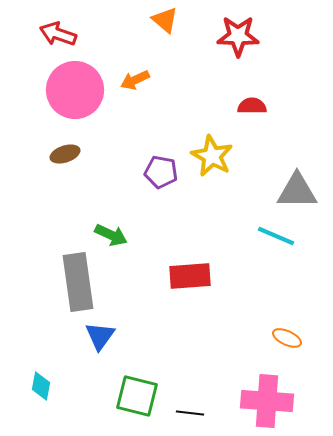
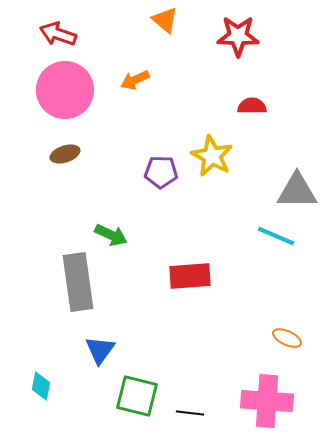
pink circle: moved 10 px left
purple pentagon: rotated 8 degrees counterclockwise
blue triangle: moved 14 px down
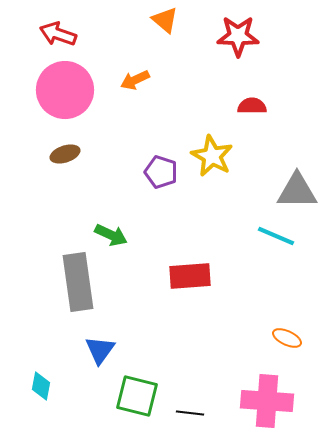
purple pentagon: rotated 16 degrees clockwise
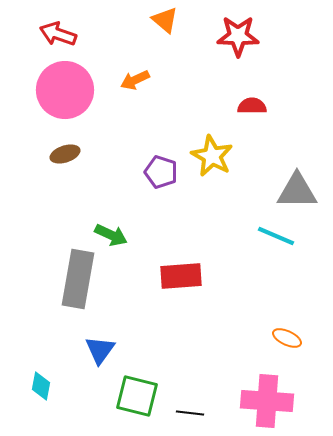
red rectangle: moved 9 px left
gray rectangle: moved 3 px up; rotated 18 degrees clockwise
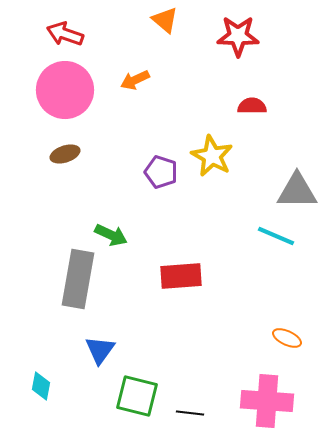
red arrow: moved 7 px right
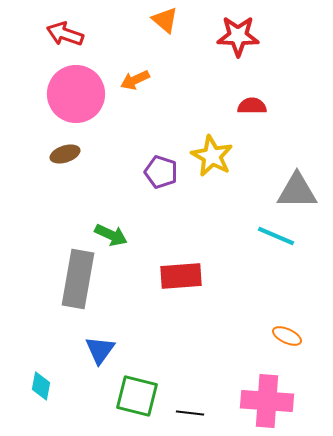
pink circle: moved 11 px right, 4 px down
orange ellipse: moved 2 px up
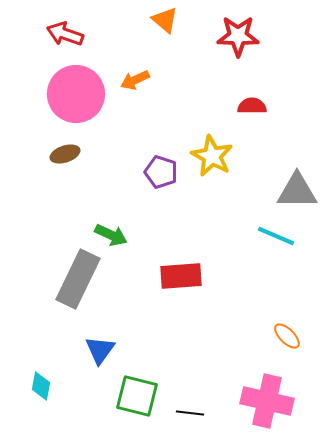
gray rectangle: rotated 16 degrees clockwise
orange ellipse: rotated 20 degrees clockwise
pink cross: rotated 9 degrees clockwise
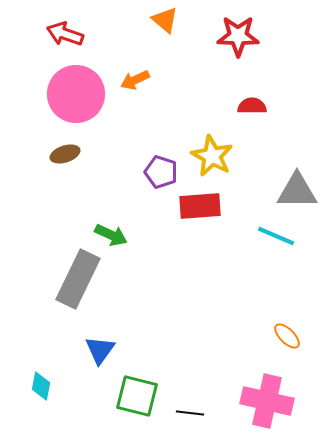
red rectangle: moved 19 px right, 70 px up
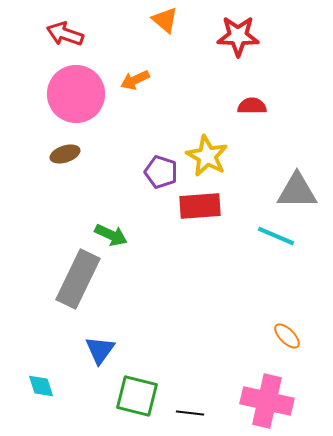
yellow star: moved 5 px left
cyan diamond: rotated 28 degrees counterclockwise
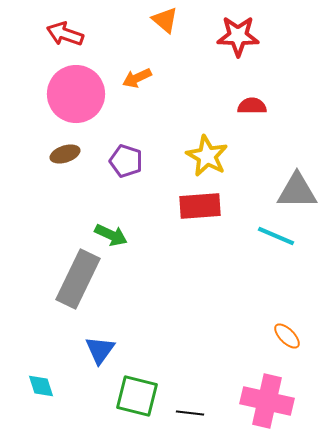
orange arrow: moved 2 px right, 2 px up
purple pentagon: moved 35 px left, 11 px up
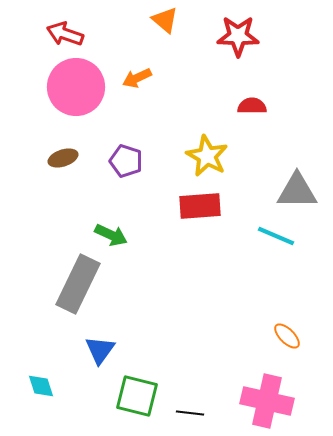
pink circle: moved 7 px up
brown ellipse: moved 2 px left, 4 px down
gray rectangle: moved 5 px down
